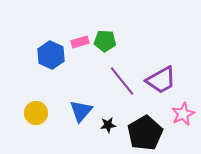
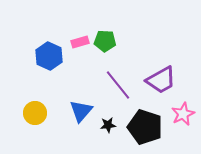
blue hexagon: moved 2 px left, 1 px down
purple line: moved 4 px left, 4 px down
yellow circle: moved 1 px left
black pentagon: moved 6 px up; rotated 24 degrees counterclockwise
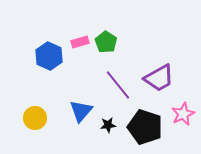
green pentagon: moved 1 px right, 1 px down; rotated 30 degrees clockwise
purple trapezoid: moved 2 px left, 2 px up
yellow circle: moved 5 px down
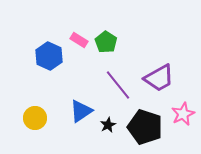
pink rectangle: moved 1 px left, 2 px up; rotated 48 degrees clockwise
blue triangle: rotated 15 degrees clockwise
black star: rotated 21 degrees counterclockwise
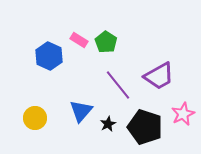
purple trapezoid: moved 2 px up
blue triangle: rotated 15 degrees counterclockwise
black star: moved 1 px up
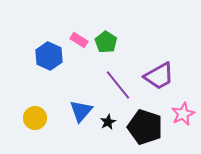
black star: moved 2 px up
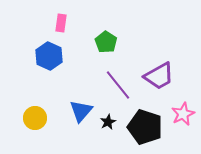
pink rectangle: moved 18 px left, 17 px up; rotated 66 degrees clockwise
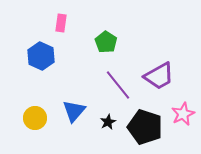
blue hexagon: moved 8 px left
blue triangle: moved 7 px left
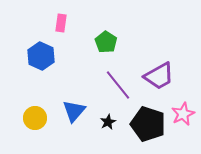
black pentagon: moved 3 px right, 3 px up
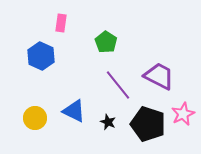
purple trapezoid: rotated 124 degrees counterclockwise
blue triangle: rotated 45 degrees counterclockwise
black star: rotated 21 degrees counterclockwise
